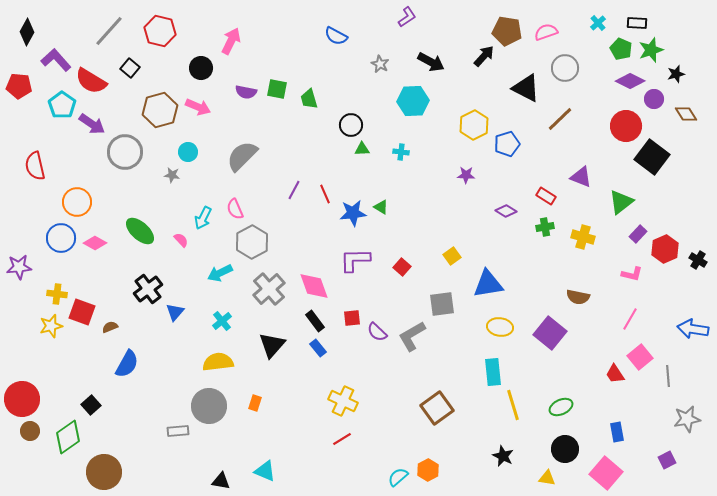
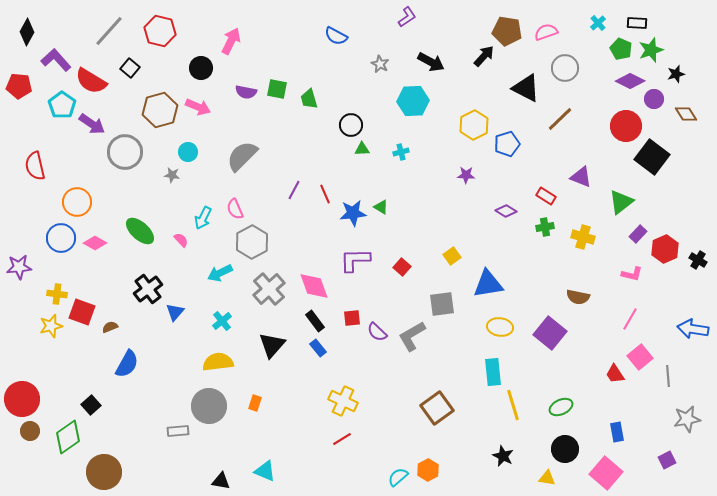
cyan cross at (401, 152): rotated 21 degrees counterclockwise
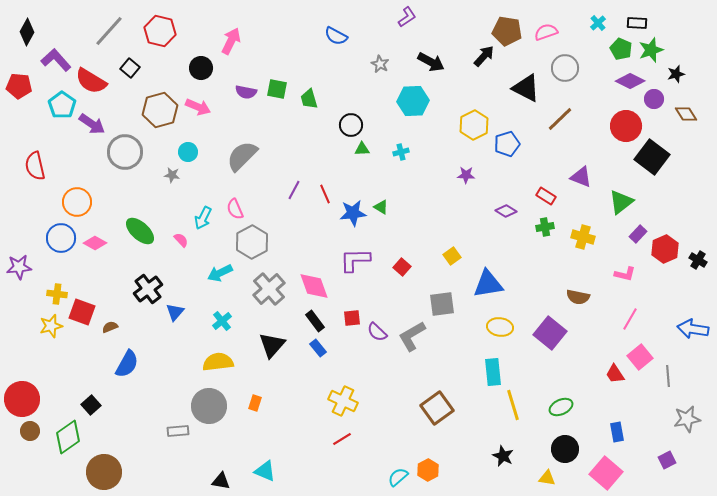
pink L-shape at (632, 274): moved 7 px left
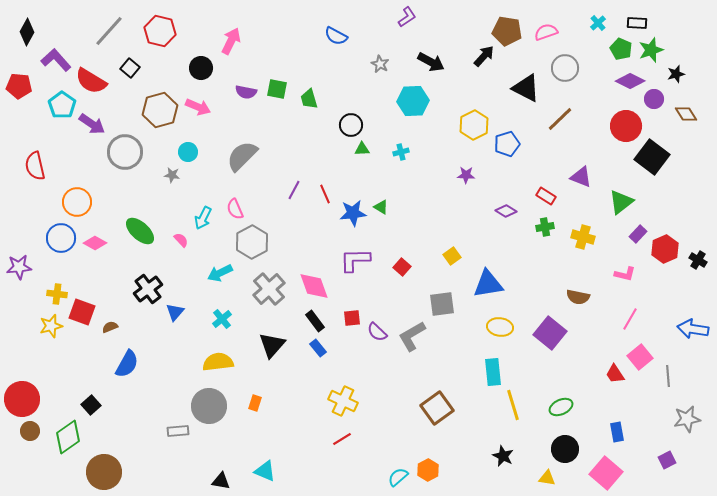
cyan cross at (222, 321): moved 2 px up
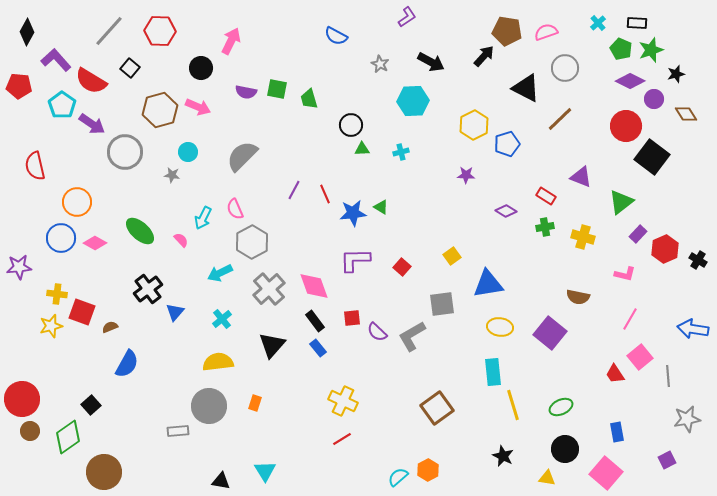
red hexagon at (160, 31): rotated 12 degrees counterclockwise
cyan triangle at (265, 471): rotated 35 degrees clockwise
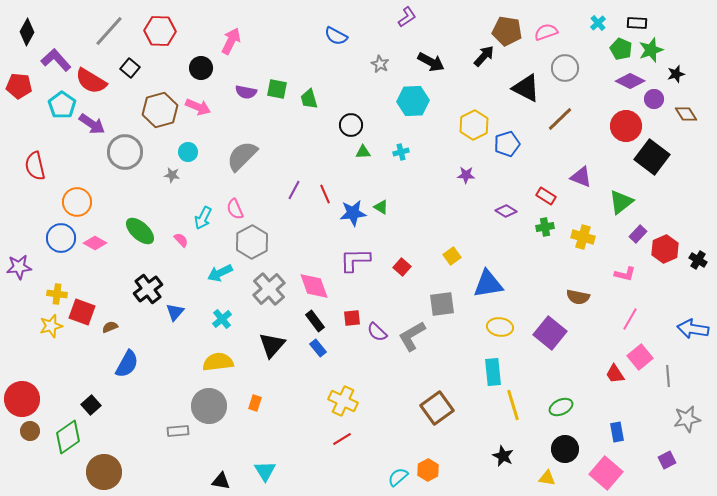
green triangle at (362, 149): moved 1 px right, 3 px down
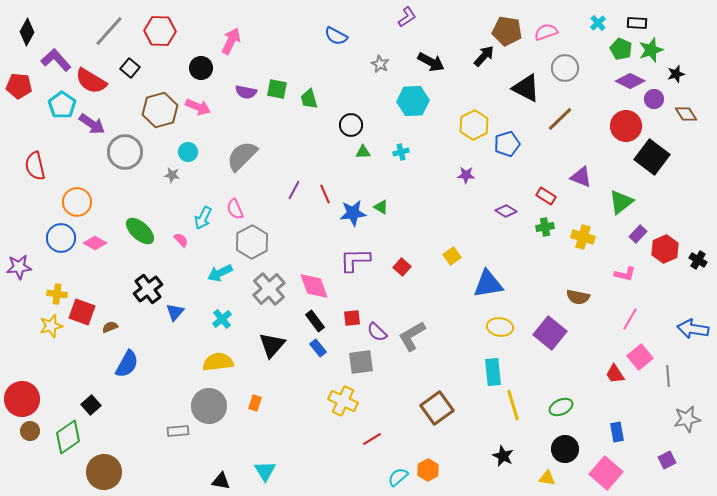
gray square at (442, 304): moved 81 px left, 58 px down
red line at (342, 439): moved 30 px right
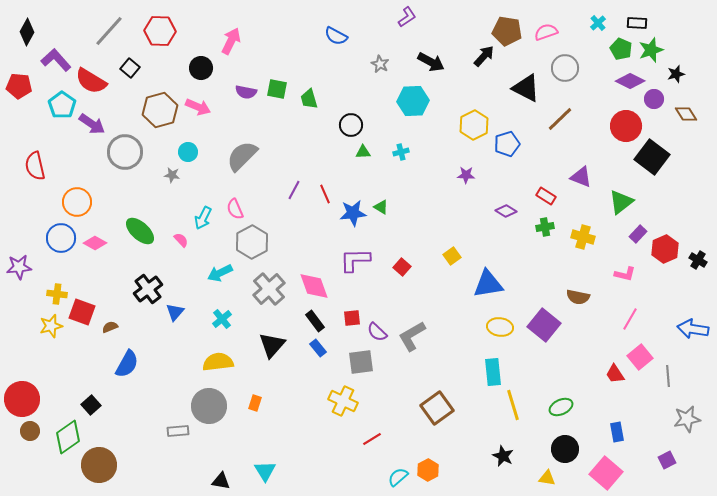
purple square at (550, 333): moved 6 px left, 8 px up
brown circle at (104, 472): moved 5 px left, 7 px up
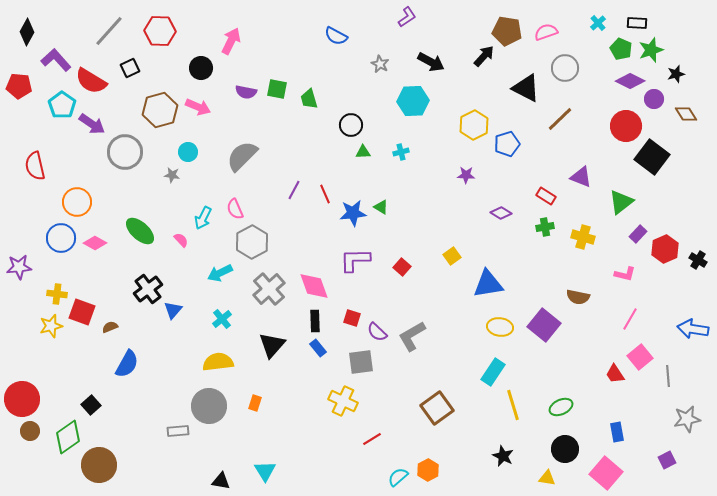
black square at (130, 68): rotated 24 degrees clockwise
purple diamond at (506, 211): moved 5 px left, 2 px down
blue triangle at (175, 312): moved 2 px left, 2 px up
red square at (352, 318): rotated 24 degrees clockwise
black rectangle at (315, 321): rotated 35 degrees clockwise
cyan rectangle at (493, 372): rotated 40 degrees clockwise
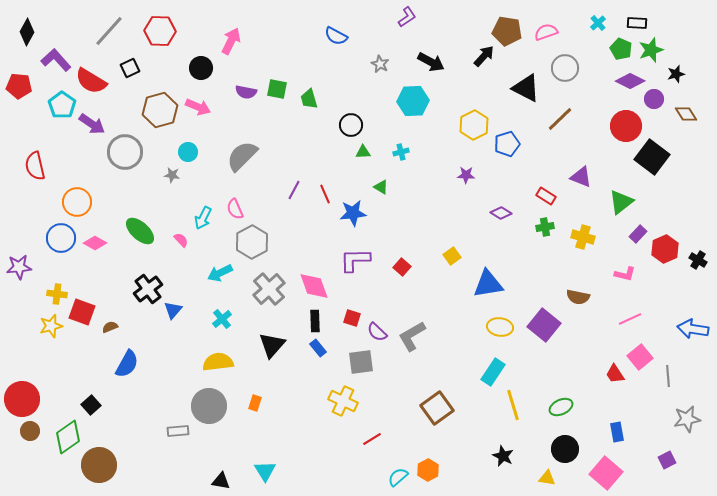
green triangle at (381, 207): moved 20 px up
pink line at (630, 319): rotated 35 degrees clockwise
